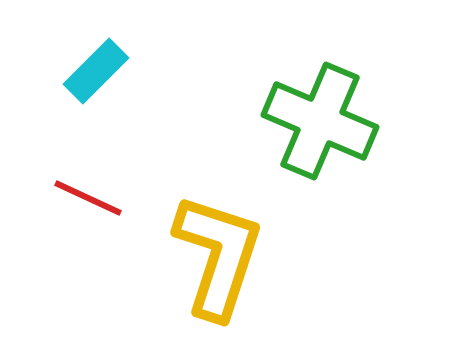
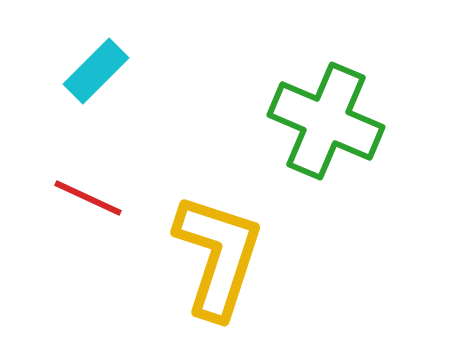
green cross: moved 6 px right
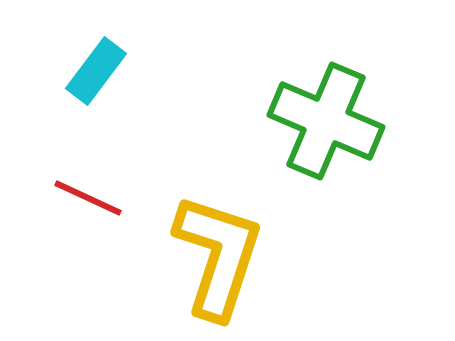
cyan rectangle: rotated 8 degrees counterclockwise
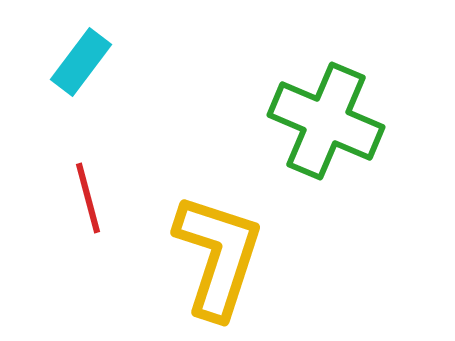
cyan rectangle: moved 15 px left, 9 px up
red line: rotated 50 degrees clockwise
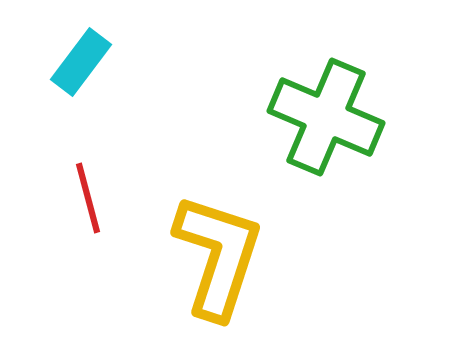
green cross: moved 4 px up
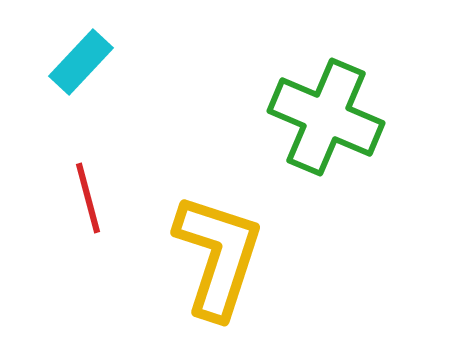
cyan rectangle: rotated 6 degrees clockwise
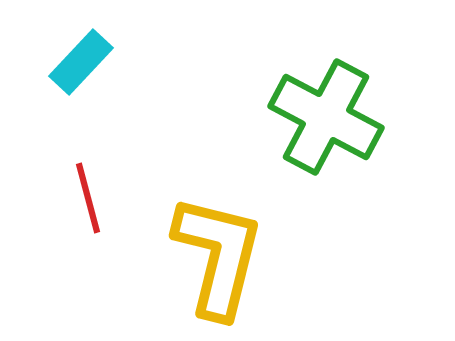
green cross: rotated 5 degrees clockwise
yellow L-shape: rotated 4 degrees counterclockwise
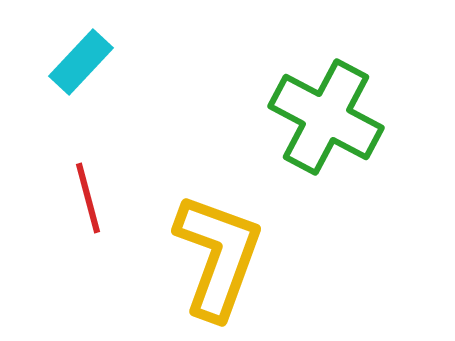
yellow L-shape: rotated 6 degrees clockwise
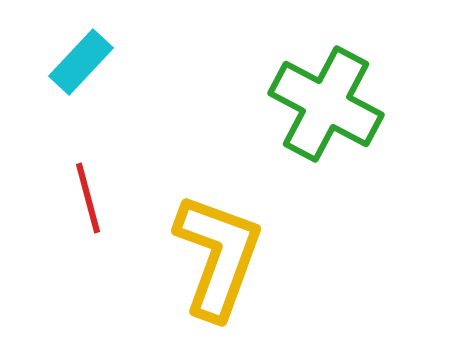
green cross: moved 13 px up
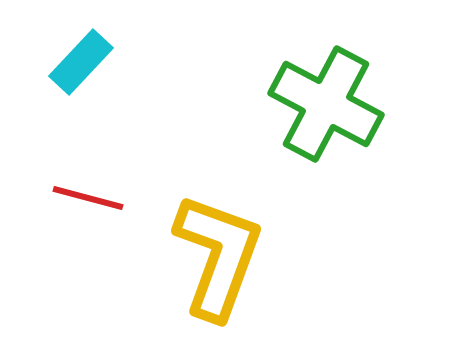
red line: rotated 60 degrees counterclockwise
